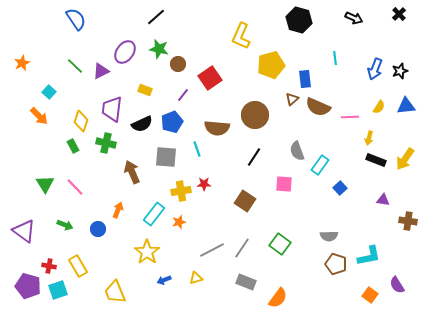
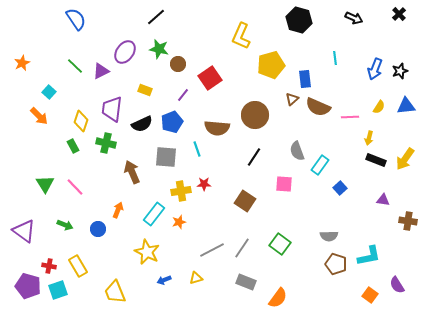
yellow star at (147, 252): rotated 10 degrees counterclockwise
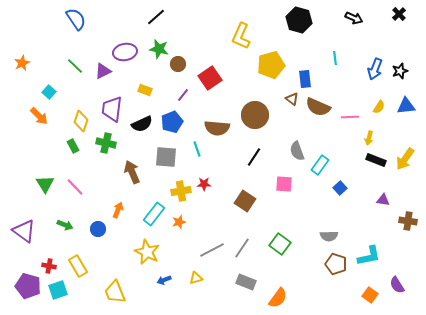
purple ellipse at (125, 52): rotated 45 degrees clockwise
purple triangle at (101, 71): moved 2 px right
brown triangle at (292, 99): rotated 40 degrees counterclockwise
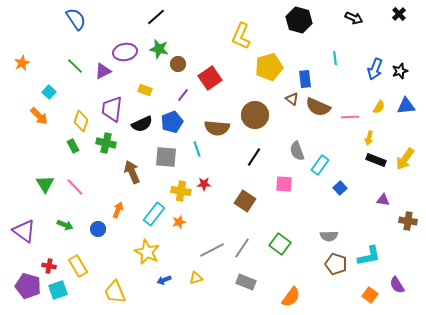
yellow pentagon at (271, 65): moved 2 px left, 2 px down
yellow cross at (181, 191): rotated 18 degrees clockwise
orange semicircle at (278, 298): moved 13 px right, 1 px up
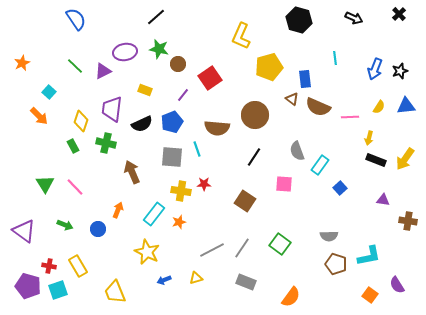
gray square at (166, 157): moved 6 px right
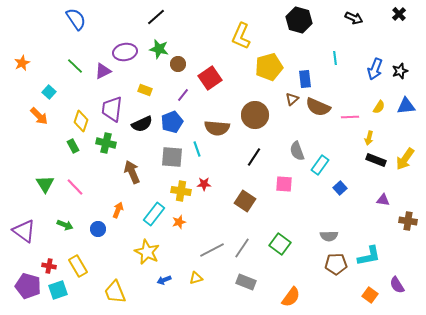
brown triangle at (292, 99): rotated 40 degrees clockwise
brown pentagon at (336, 264): rotated 20 degrees counterclockwise
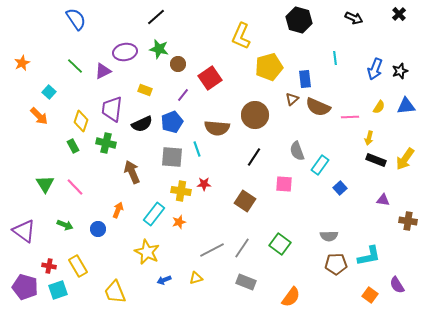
purple pentagon at (28, 286): moved 3 px left, 1 px down
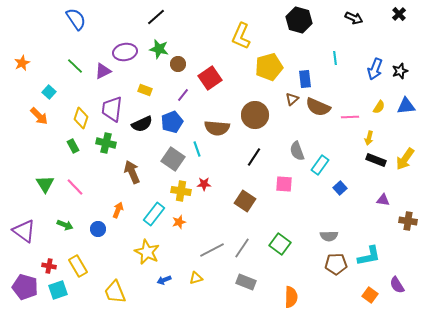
yellow diamond at (81, 121): moved 3 px up
gray square at (172, 157): moved 1 px right, 2 px down; rotated 30 degrees clockwise
orange semicircle at (291, 297): rotated 35 degrees counterclockwise
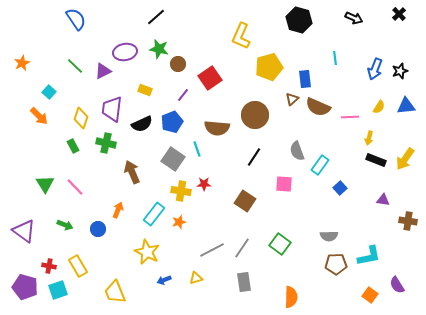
gray rectangle at (246, 282): moved 2 px left; rotated 60 degrees clockwise
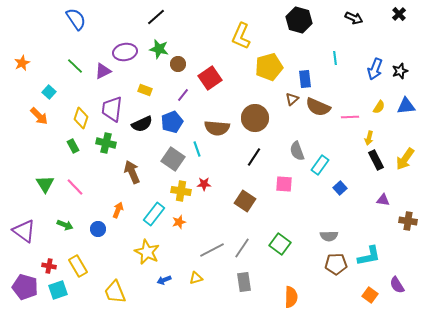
brown circle at (255, 115): moved 3 px down
black rectangle at (376, 160): rotated 42 degrees clockwise
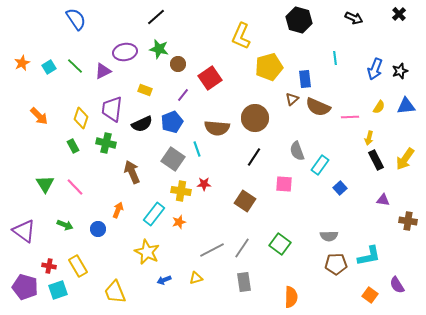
cyan square at (49, 92): moved 25 px up; rotated 16 degrees clockwise
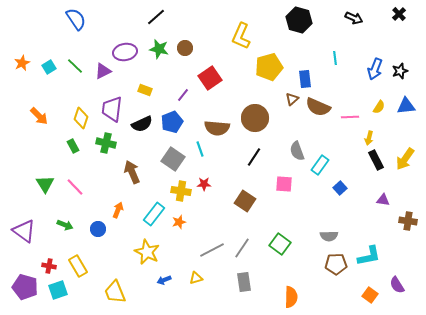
brown circle at (178, 64): moved 7 px right, 16 px up
cyan line at (197, 149): moved 3 px right
